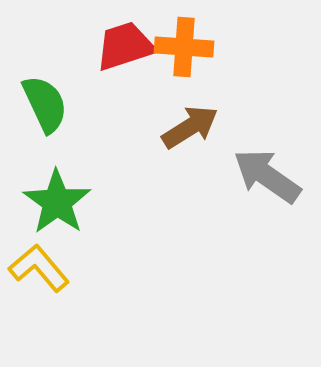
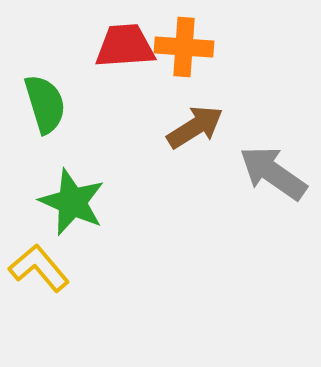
red trapezoid: rotated 14 degrees clockwise
green semicircle: rotated 8 degrees clockwise
brown arrow: moved 5 px right
gray arrow: moved 6 px right, 3 px up
green star: moved 15 px right; rotated 12 degrees counterclockwise
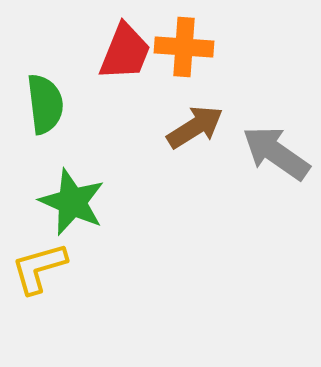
red trapezoid: moved 6 px down; rotated 116 degrees clockwise
green semicircle: rotated 10 degrees clockwise
gray arrow: moved 3 px right, 20 px up
yellow L-shape: rotated 66 degrees counterclockwise
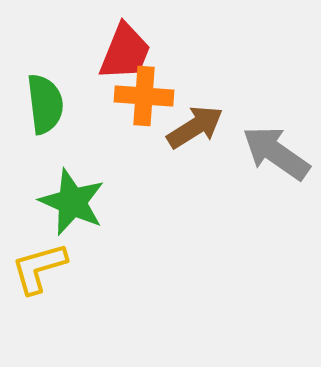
orange cross: moved 40 px left, 49 px down
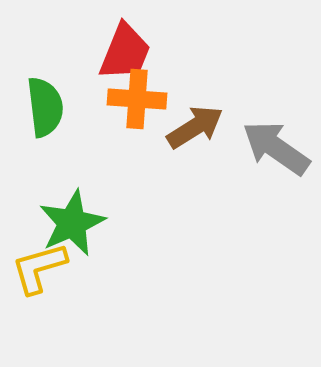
orange cross: moved 7 px left, 3 px down
green semicircle: moved 3 px down
gray arrow: moved 5 px up
green star: moved 21 px down; rotated 24 degrees clockwise
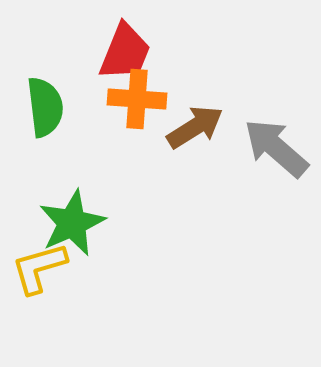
gray arrow: rotated 6 degrees clockwise
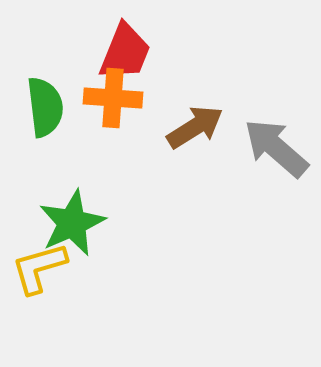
orange cross: moved 24 px left, 1 px up
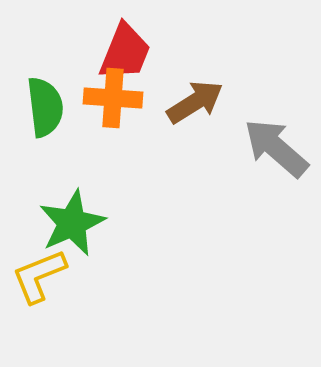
brown arrow: moved 25 px up
yellow L-shape: moved 8 px down; rotated 6 degrees counterclockwise
